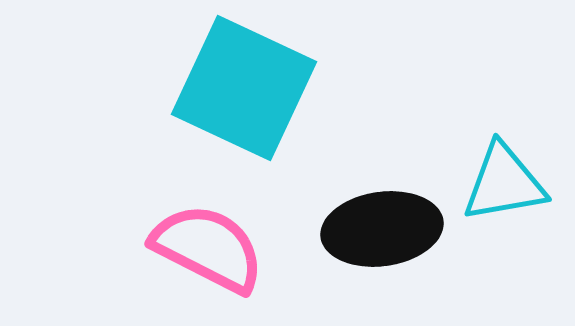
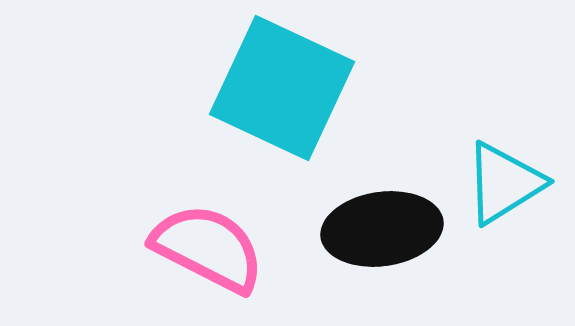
cyan square: moved 38 px right
cyan triangle: rotated 22 degrees counterclockwise
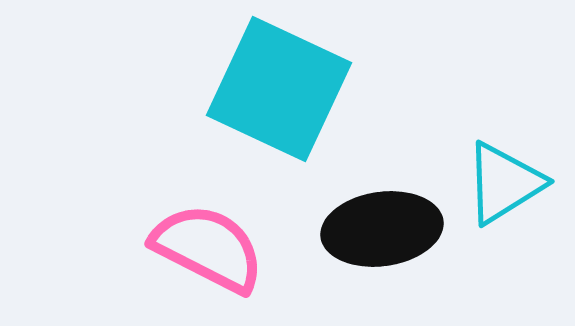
cyan square: moved 3 px left, 1 px down
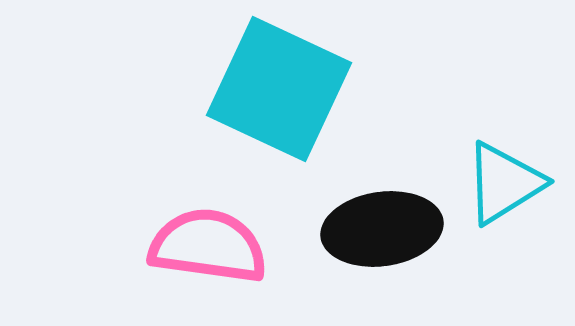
pink semicircle: moved 2 px up; rotated 19 degrees counterclockwise
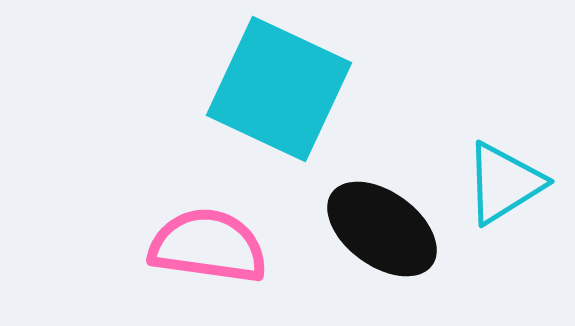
black ellipse: rotated 44 degrees clockwise
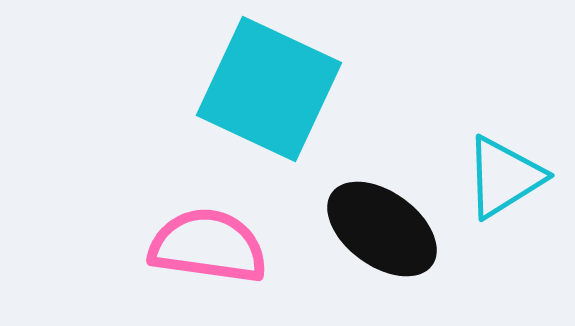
cyan square: moved 10 px left
cyan triangle: moved 6 px up
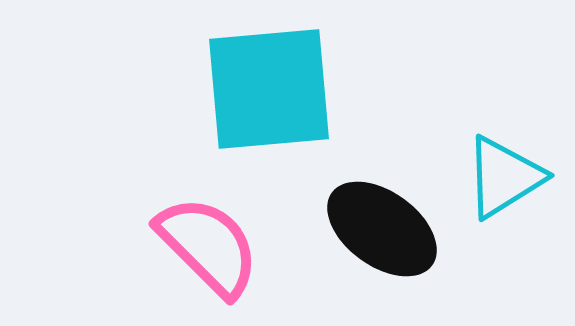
cyan square: rotated 30 degrees counterclockwise
pink semicircle: rotated 37 degrees clockwise
